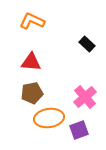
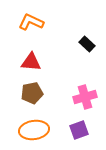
orange L-shape: moved 1 px left, 1 px down
pink cross: rotated 25 degrees clockwise
orange ellipse: moved 15 px left, 12 px down
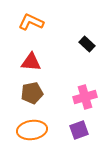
orange ellipse: moved 2 px left
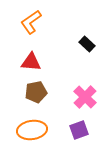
orange L-shape: rotated 60 degrees counterclockwise
brown pentagon: moved 4 px right, 1 px up
pink cross: rotated 30 degrees counterclockwise
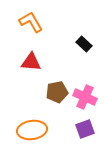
orange L-shape: rotated 95 degrees clockwise
black rectangle: moved 3 px left
brown pentagon: moved 21 px right
pink cross: rotated 20 degrees counterclockwise
purple square: moved 6 px right, 1 px up
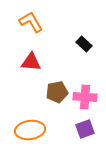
pink cross: rotated 20 degrees counterclockwise
orange ellipse: moved 2 px left
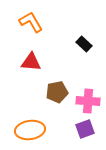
pink cross: moved 3 px right, 4 px down
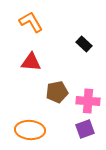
orange ellipse: rotated 12 degrees clockwise
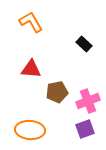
red triangle: moved 7 px down
pink cross: rotated 25 degrees counterclockwise
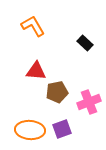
orange L-shape: moved 2 px right, 4 px down
black rectangle: moved 1 px right, 1 px up
red triangle: moved 5 px right, 2 px down
pink cross: moved 1 px right, 1 px down
purple square: moved 23 px left
